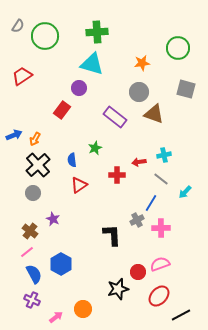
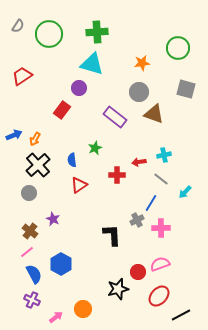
green circle at (45, 36): moved 4 px right, 2 px up
gray circle at (33, 193): moved 4 px left
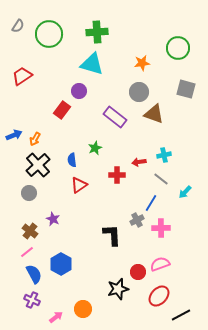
purple circle at (79, 88): moved 3 px down
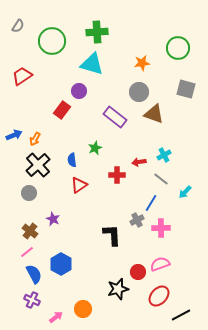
green circle at (49, 34): moved 3 px right, 7 px down
cyan cross at (164, 155): rotated 16 degrees counterclockwise
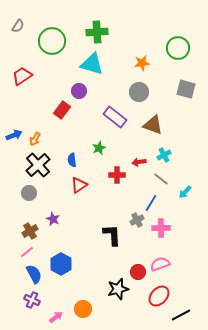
brown triangle at (154, 114): moved 1 px left, 11 px down
green star at (95, 148): moved 4 px right
brown cross at (30, 231): rotated 21 degrees clockwise
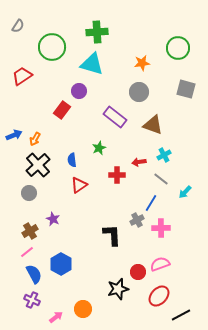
green circle at (52, 41): moved 6 px down
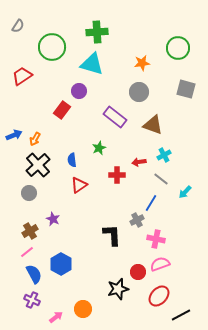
pink cross at (161, 228): moved 5 px left, 11 px down; rotated 12 degrees clockwise
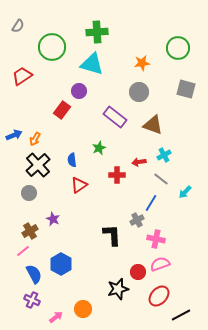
pink line at (27, 252): moved 4 px left, 1 px up
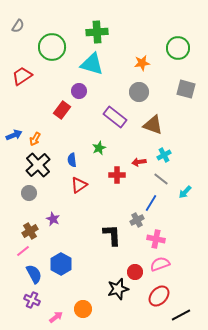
red circle at (138, 272): moved 3 px left
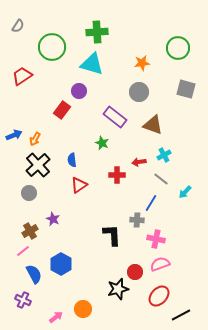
green star at (99, 148): moved 3 px right, 5 px up; rotated 24 degrees counterclockwise
gray cross at (137, 220): rotated 32 degrees clockwise
purple cross at (32, 300): moved 9 px left
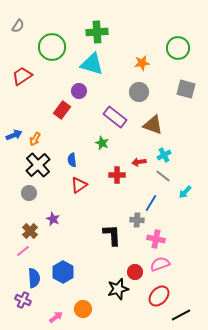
gray line at (161, 179): moved 2 px right, 3 px up
brown cross at (30, 231): rotated 14 degrees counterclockwise
blue hexagon at (61, 264): moved 2 px right, 8 px down
blue semicircle at (34, 274): moved 4 px down; rotated 24 degrees clockwise
